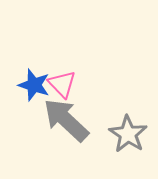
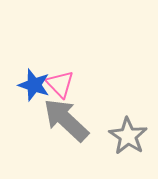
pink triangle: moved 2 px left
gray star: moved 2 px down
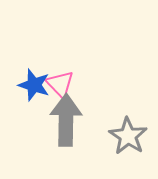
gray arrow: rotated 48 degrees clockwise
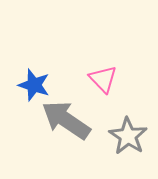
pink triangle: moved 43 px right, 5 px up
gray arrow: rotated 57 degrees counterclockwise
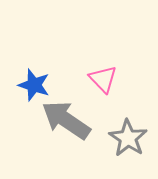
gray star: moved 2 px down
